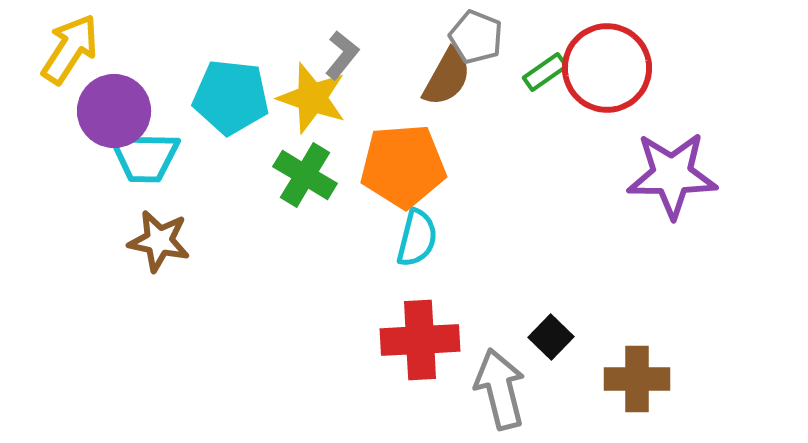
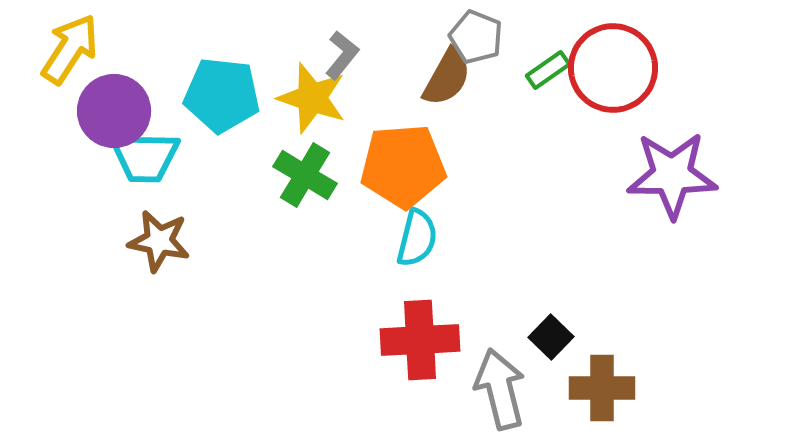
red circle: moved 6 px right
green rectangle: moved 3 px right, 2 px up
cyan pentagon: moved 9 px left, 2 px up
brown cross: moved 35 px left, 9 px down
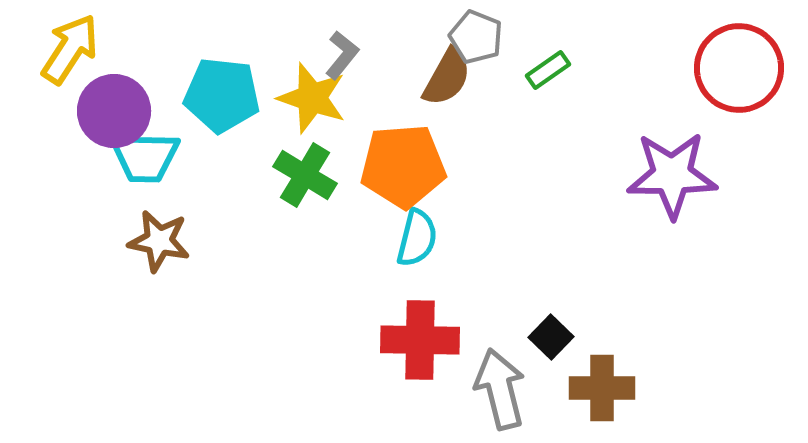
red circle: moved 126 px right
red cross: rotated 4 degrees clockwise
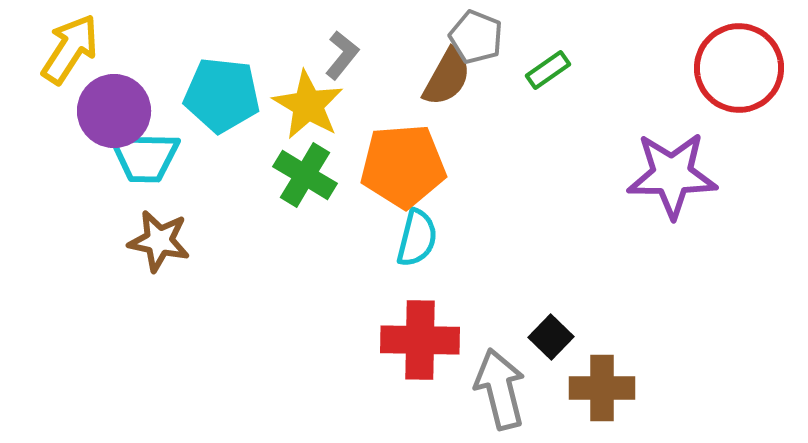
yellow star: moved 4 px left, 7 px down; rotated 12 degrees clockwise
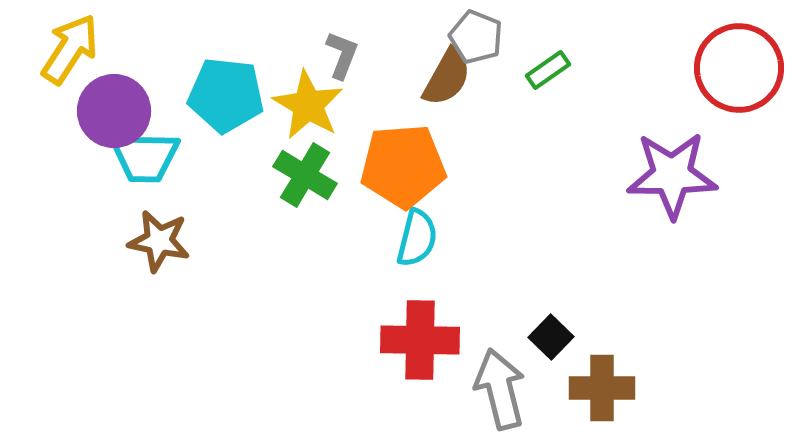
gray L-shape: rotated 18 degrees counterclockwise
cyan pentagon: moved 4 px right
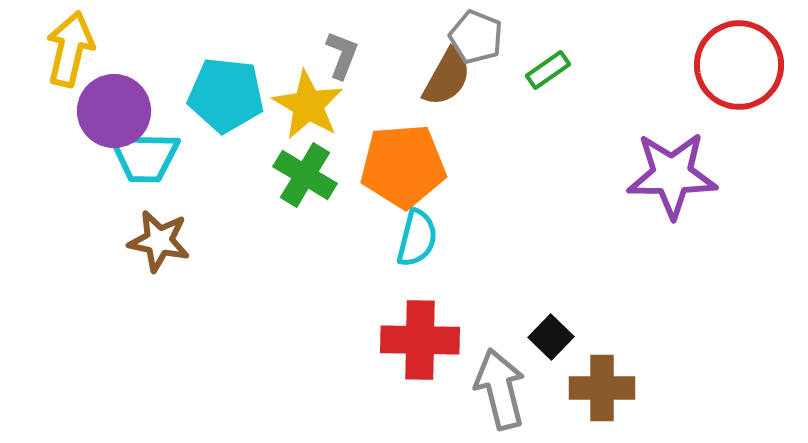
yellow arrow: rotated 20 degrees counterclockwise
red circle: moved 3 px up
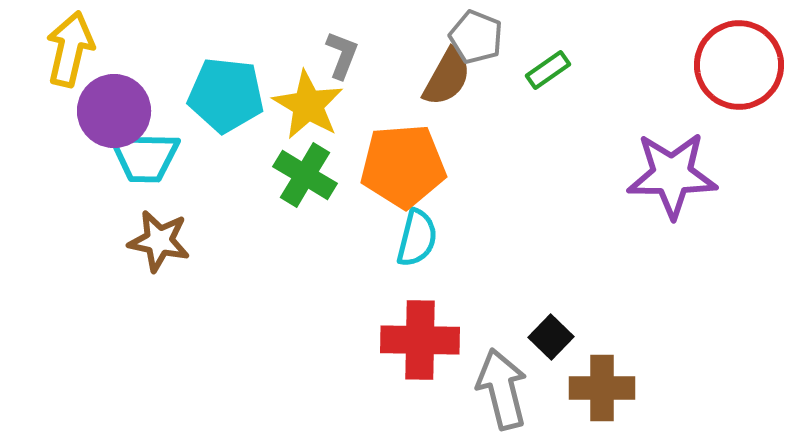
gray arrow: moved 2 px right
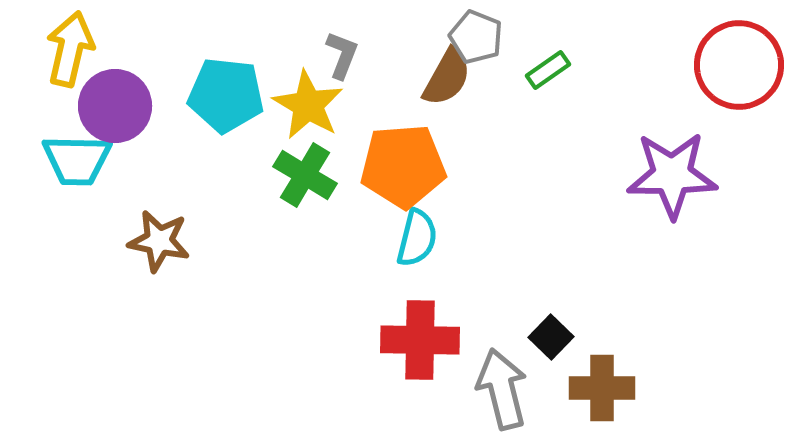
purple circle: moved 1 px right, 5 px up
cyan trapezoid: moved 68 px left, 3 px down
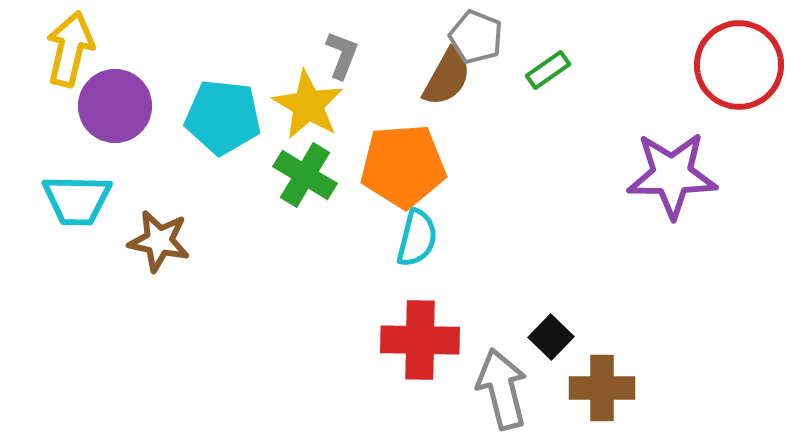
cyan pentagon: moved 3 px left, 22 px down
cyan trapezoid: moved 40 px down
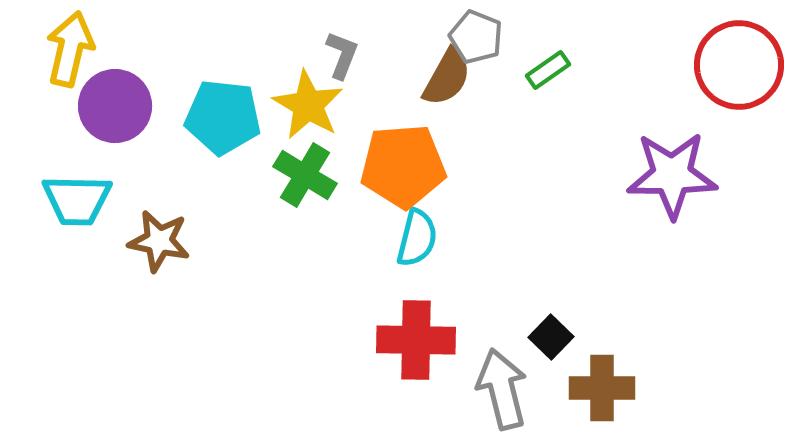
red cross: moved 4 px left
